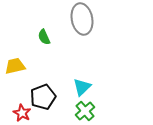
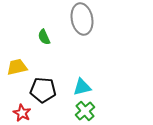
yellow trapezoid: moved 2 px right, 1 px down
cyan triangle: rotated 30 degrees clockwise
black pentagon: moved 7 px up; rotated 25 degrees clockwise
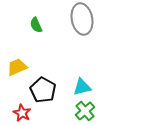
green semicircle: moved 8 px left, 12 px up
yellow trapezoid: rotated 10 degrees counterclockwise
black pentagon: rotated 25 degrees clockwise
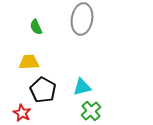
gray ellipse: rotated 20 degrees clockwise
green semicircle: moved 2 px down
yellow trapezoid: moved 12 px right, 5 px up; rotated 20 degrees clockwise
green cross: moved 6 px right
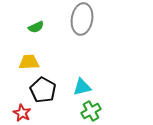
green semicircle: rotated 91 degrees counterclockwise
green cross: rotated 12 degrees clockwise
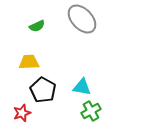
gray ellipse: rotated 52 degrees counterclockwise
green semicircle: moved 1 px right, 1 px up
cyan triangle: rotated 24 degrees clockwise
red star: rotated 24 degrees clockwise
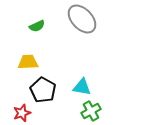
yellow trapezoid: moved 1 px left
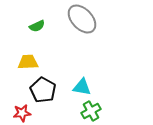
red star: rotated 12 degrees clockwise
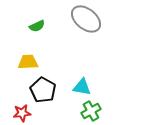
gray ellipse: moved 4 px right; rotated 8 degrees counterclockwise
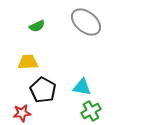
gray ellipse: moved 3 px down
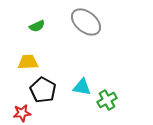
green cross: moved 16 px right, 11 px up
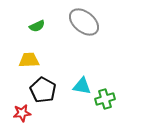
gray ellipse: moved 2 px left
yellow trapezoid: moved 1 px right, 2 px up
cyan triangle: moved 1 px up
green cross: moved 2 px left, 1 px up; rotated 12 degrees clockwise
